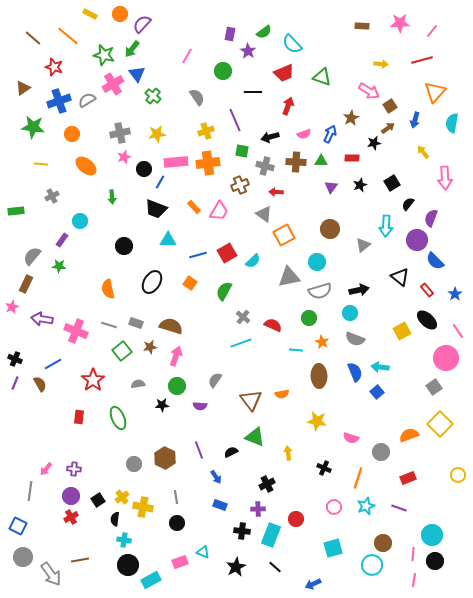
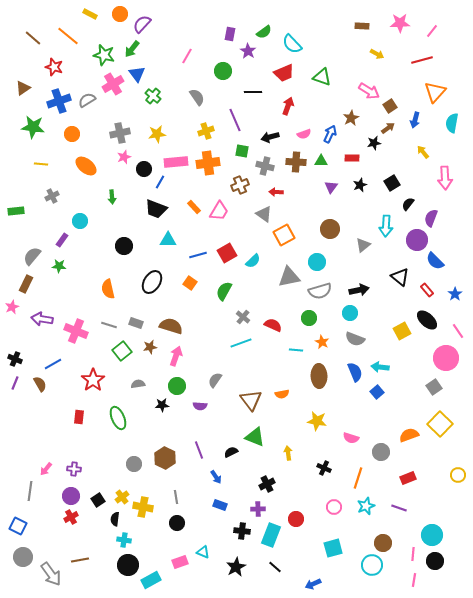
yellow arrow at (381, 64): moved 4 px left, 10 px up; rotated 24 degrees clockwise
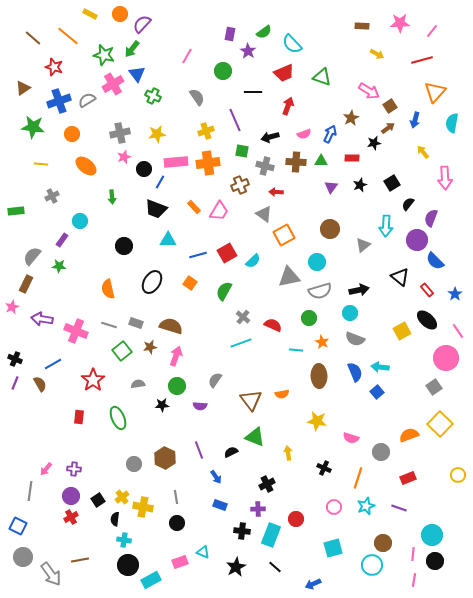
green cross at (153, 96): rotated 14 degrees counterclockwise
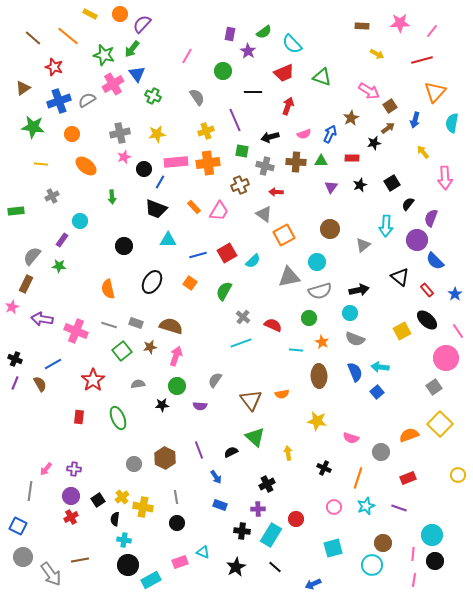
green triangle at (255, 437): rotated 20 degrees clockwise
cyan rectangle at (271, 535): rotated 10 degrees clockwise
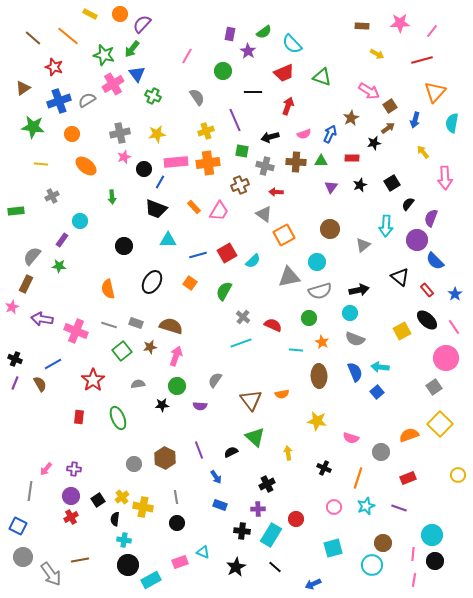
pink line at (458, 331): moved 4 px left, 4 px up
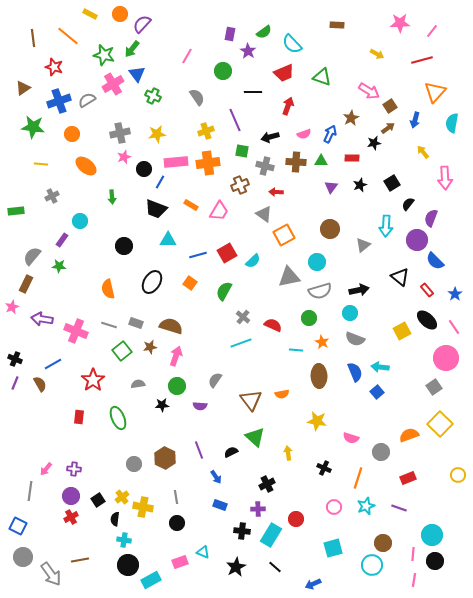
brown rectangle at (362, 26): moved 25 px left, 1 px up
brown line at (33, 38): rotated 42 degrees clockwise
orange rectangle at (194, 207): moved 3 px left, 2 px up; rotated 16 degrees counterclockwise
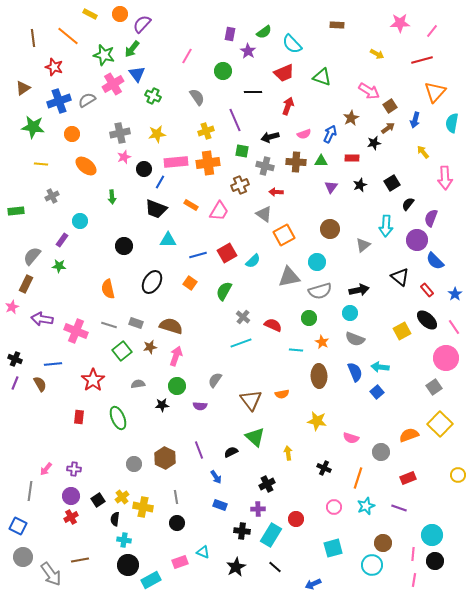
blue line at (53, 364): rotated 24 degrees clockwise
